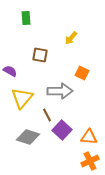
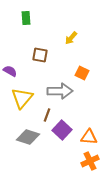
brown line: rotated 48 degrees clockwise
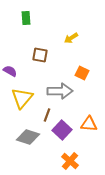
yellow arrow: rotated 16 degrees clockwise
orange triangle: moved 13 px up
orange cross: moved 20 px left; rotated 24 degrees counterclockwise
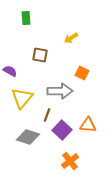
orange triangle: moved 1 px left, 1 px down
orange cross: rotated 12 degrees clockwise
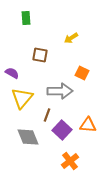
purple semicircle: moved 2 px right, 2 px down
gray diamond: rotated 50 degrees clockwise
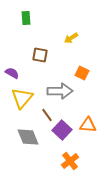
brown line: rotated 56 degrees counterclockwise
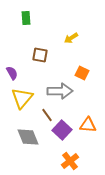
purple semicircle: rotated 32 degrees clockwise
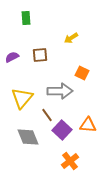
brown square: rotated 14 degrees counterclockwise
purple semicircle: moved 16 px up; rotated 88 degrees counterclockwise
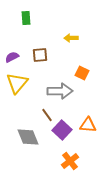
yellow arrow: rotated 32 degrees clockwise
yellow triangle: moved 5 px left, 15 px up
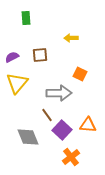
orange square: moved 2 px left, 1 px down
gray arrow: moved 1 px left, 2 px down
orange cross: moved 1 px right, 4 px up
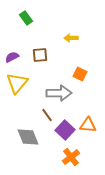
green rectangle: rotated 32 degrees counterclockwise
purple square: moved 3 px right
